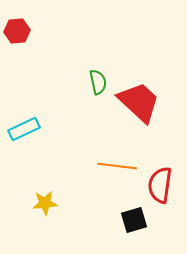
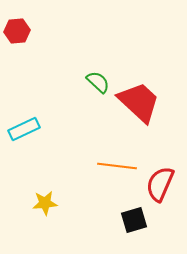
green semicircle: rotated 35 degrees counterclockwise
red semicircle: moved 1 px up; rotated 15 degrees clockwise
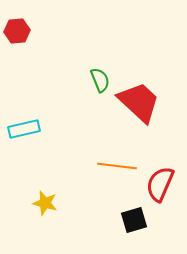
green semicircle: moved 2 px right, 2 px up; rotated 25 degrees clockwise
cyan rectangle: rotated 12 degrees clockwise
yellow star: rotated 20 degrees clockwise
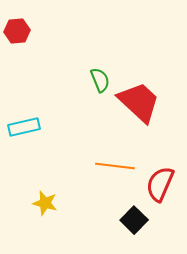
cyan rectangle: moved 2 px up
orange line: moved 2 px left
black square: rotated 28 degrees counterclockwise
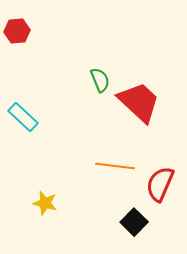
cyan rectangle: moved 1 px left, 10 px up; rotated 56 degrees clockwise
black square: moved 2 px down
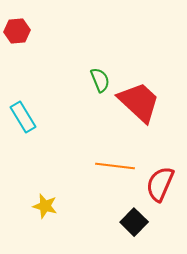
cyan rectangle: rotated 16 degrees clockwise
yellow star: moved 3 px down
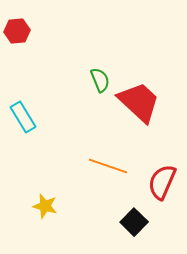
orange line: moved 7 px left; rotated 12 degrees clockwise
red semicircle: moved 2 px right, 2 px up
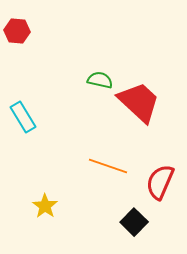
red hexagon: rotated 10 degrees clockwise
green semicircle: rotated 55 degrees counterclockwise
red semicircle: moved 2 px left
yellow star: rotated 20 degrees clockwise
